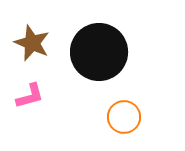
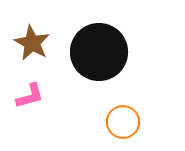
brown star: rotated 6 degrees clockwise
orange circle: moved 1 px left, 5 px down
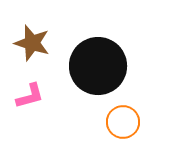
brown star: rotated 12 degrees counterclockwise
black circle: moved 1 px left, 14 px down
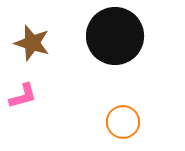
black circle: moved 17 px right, 30 px up
pink L-shape: moved 7 px left
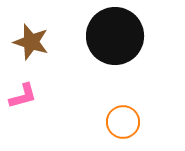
brown star: moved 1 px left, 1 px up
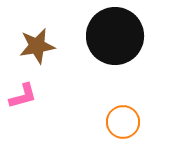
brown star: moved 6 px right, 4 px down; rotated 27 degrees counterclockwise
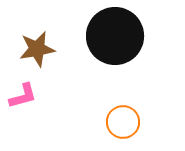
brown star: moved 3 px down
